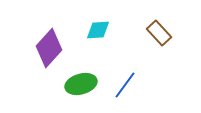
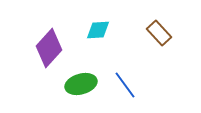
blue line: rotated 72 degrees counterclockwise
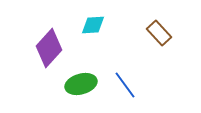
cyan diamond: moved 5 px left, 5 px up
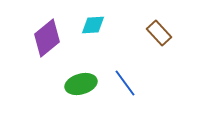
purple diamond: moved 2 px left, 10 px up; rotated 9 degrees clockwise
blue line: moved 2 px up
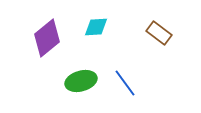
cyan diamond: moved 3 px right, 2 px down
brown rectangle: rotated 10 degrees counterclockwise
green ellipse: moved 3 px up
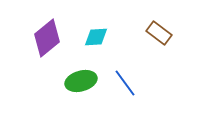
cyan diamond: moved 10 px down
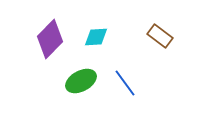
brown rectangle: moved 1 px right, 3 px down
purple diamond: moved 3 px right, 1 px down; rotated 6 degrees counterclockwise
green ellipse: rotated 12 degrees counterclockwise
